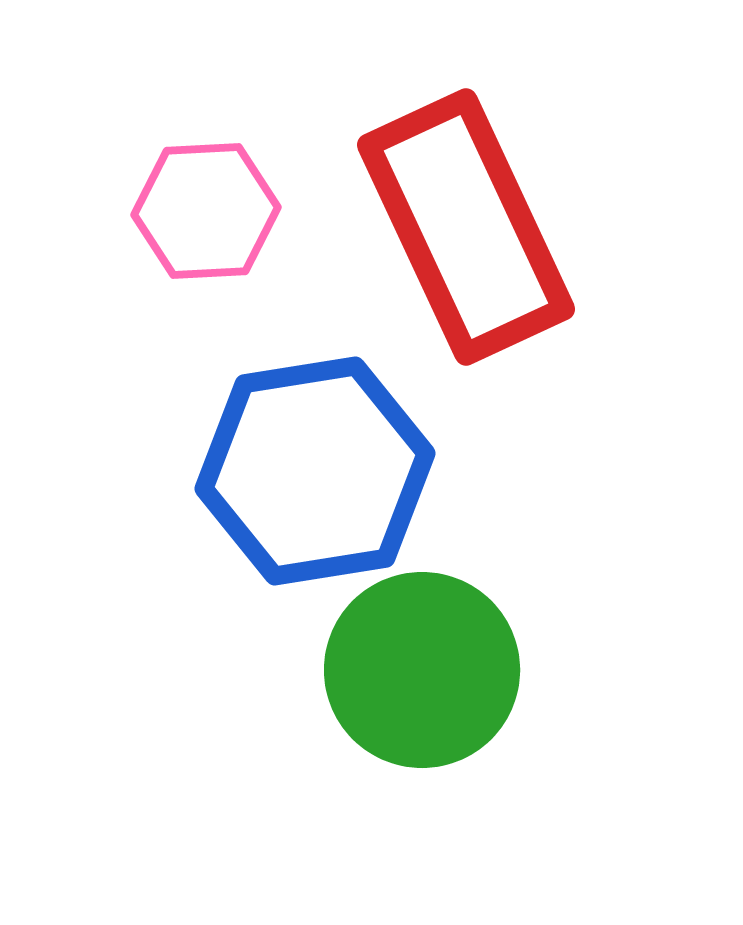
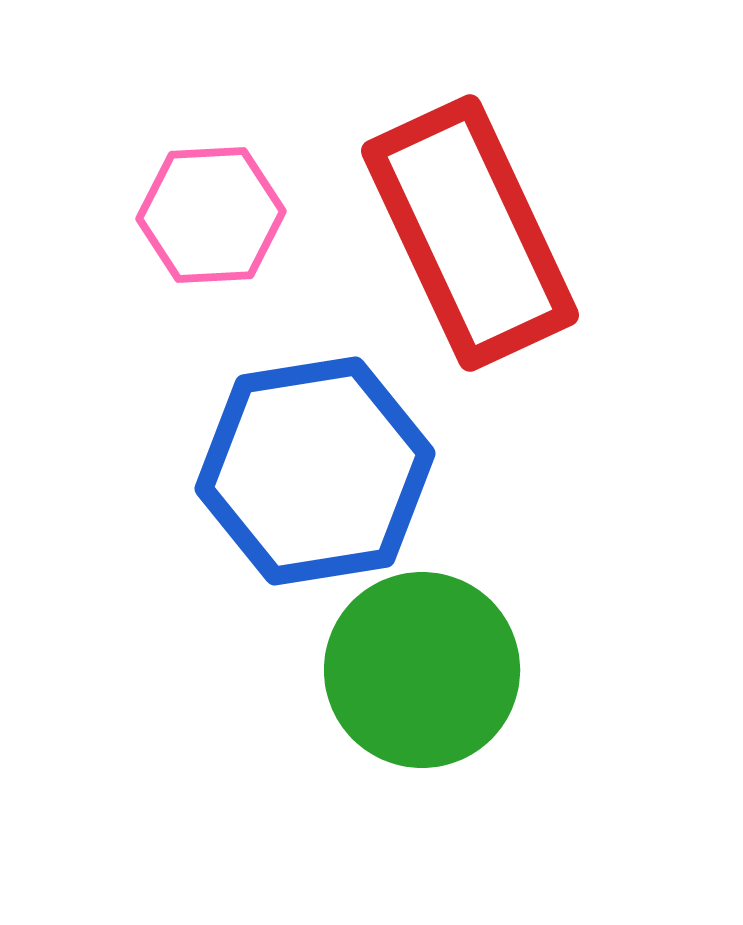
pink hexagon: moved 5 px right, 4 px down
red rectangle: moved 4 px right, 6 px down
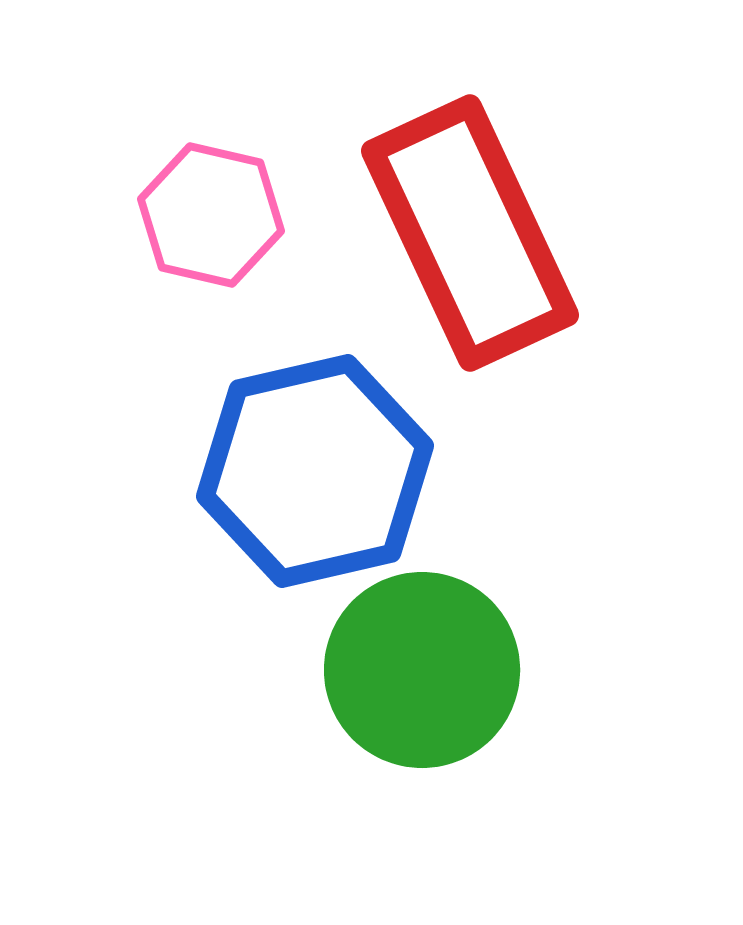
pink hexagon: rotated 16 degrees clockwise
blue hexagon: rotated 4 degrees counterclockwise
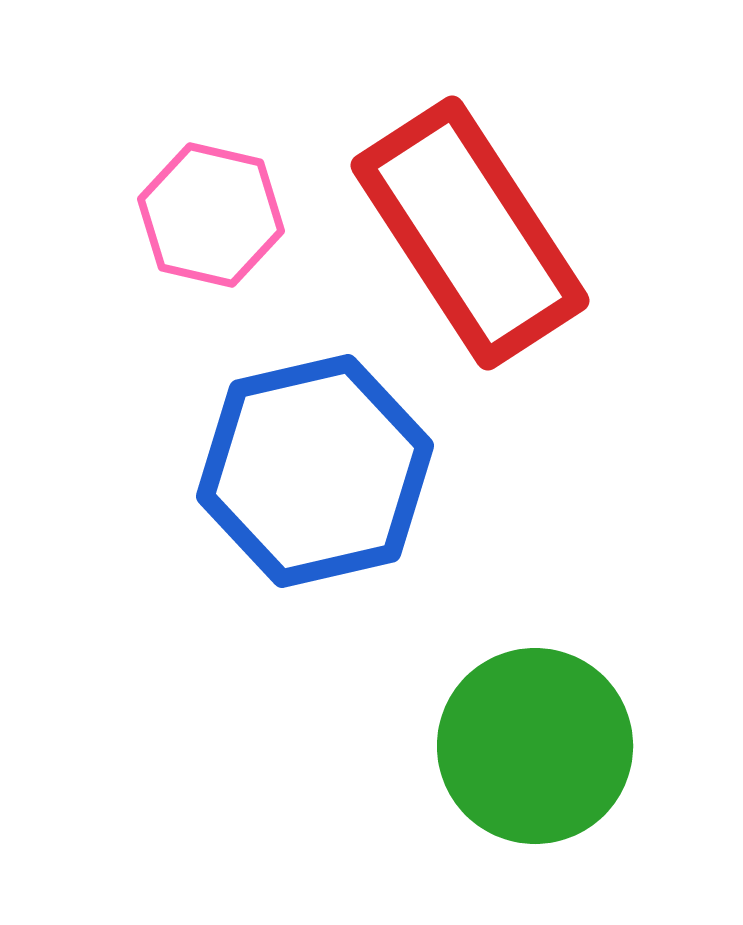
red rectangle: rotated 8 degrees counterclockwise
green circle: moved 113 px right, 76 px down
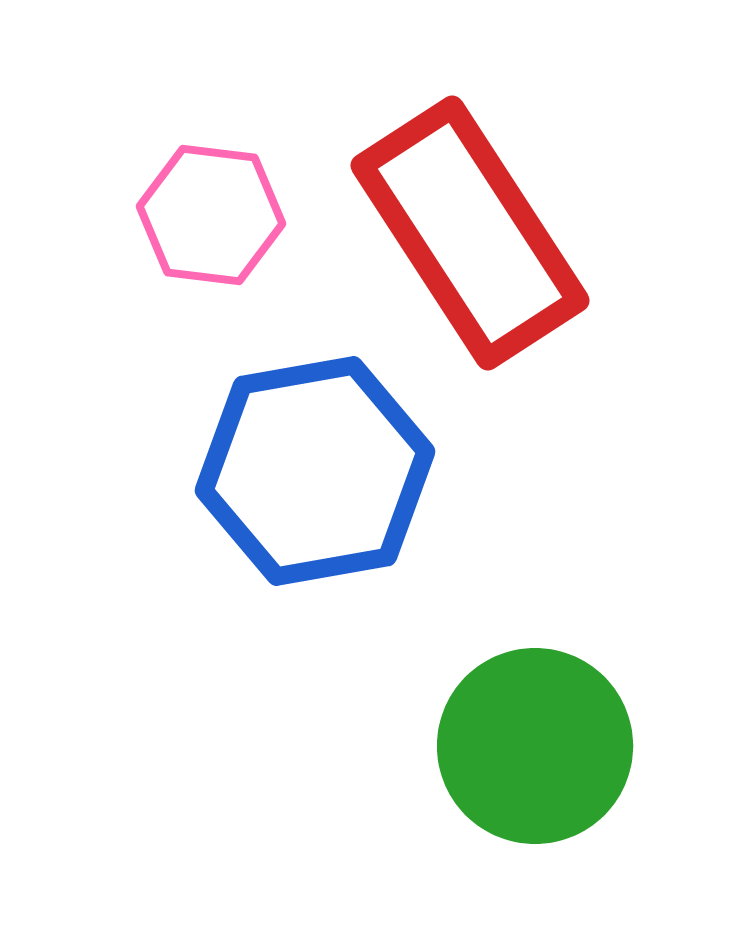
pink hexagon: rotated 6 degrees counterclockwise
blue hexagon: rotated 3 degrees clockwise
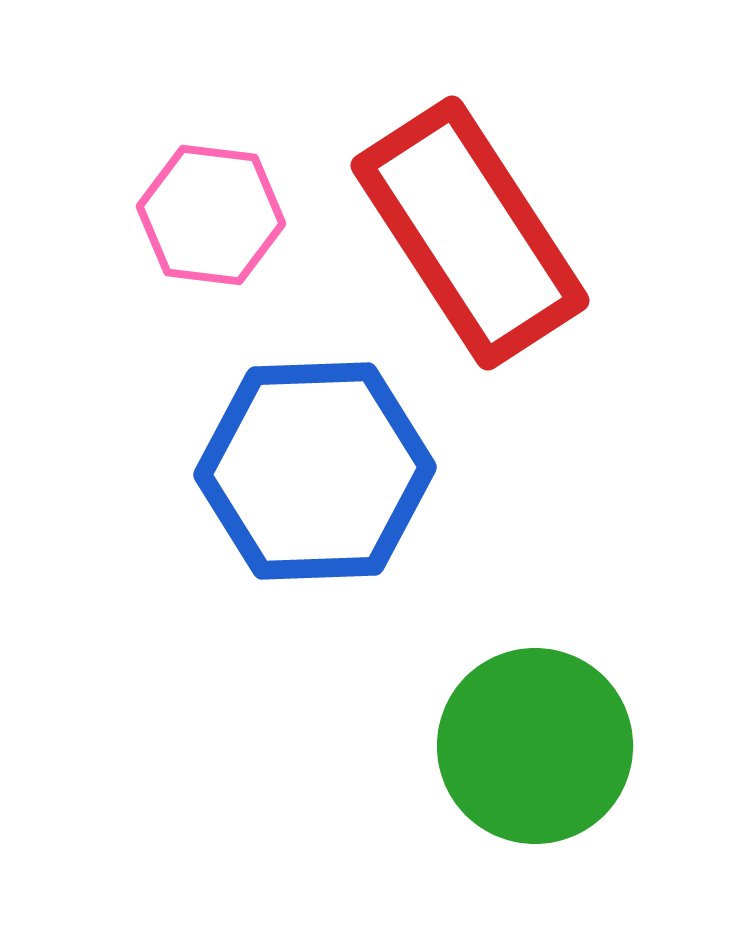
blue hexagon: rotated 8 degrees clockwise
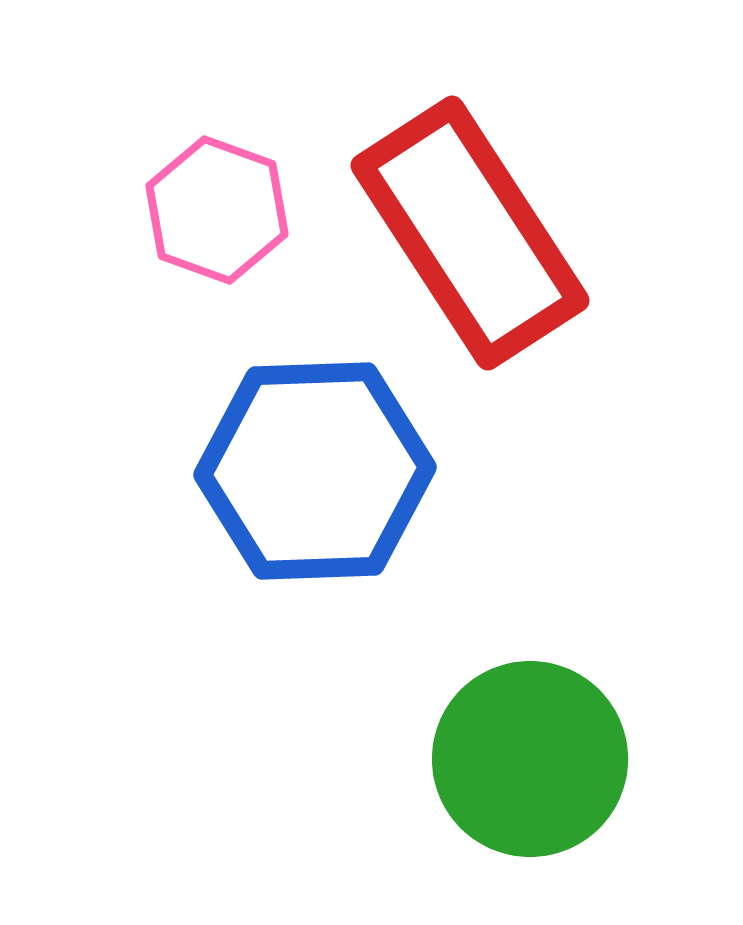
pink hexagon: moved 6 px right, 5 px up; rotated 13 degrees clockwise
green circle: moved 5 px left, 13 px down
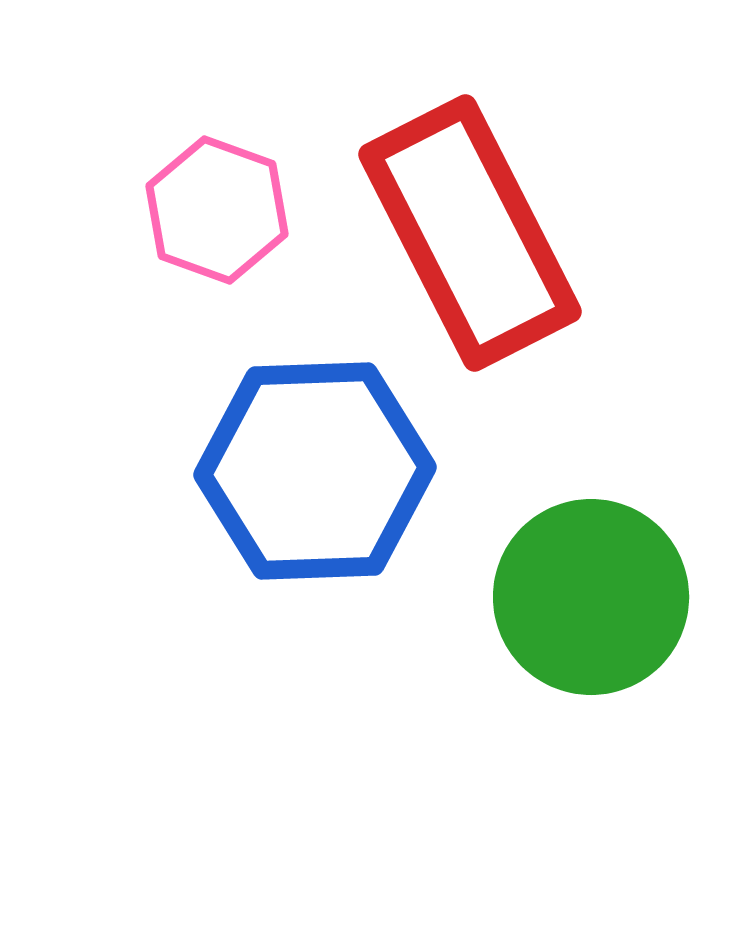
red rectangle: rotated 6 degrees clockwise
green circle: moved 61 px right, 162 px up
